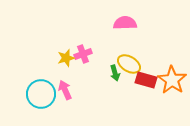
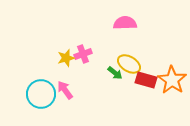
green arrow: rotated 35 degrees counterclockwise
pink arrow: rotated 12 degrees counterclockwise
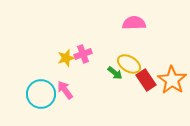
pink semicircle: moved 9 px right
red rectangle: rotated 40 degrees clockwise
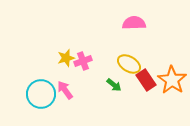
pink cross: moved 7 px down
green arrow: moved 1 px left, 12 px down
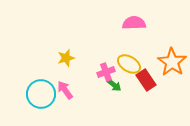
pink cross: moved 23 px right, 11 px down
orange star: moved 18 px up
